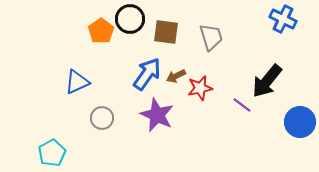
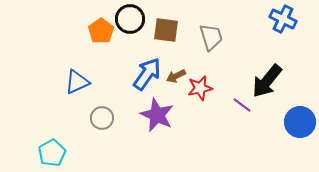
brown square: moved 2 px up
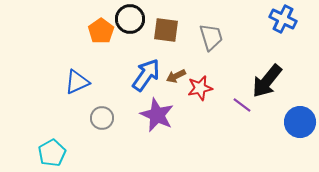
blue arrow: moved 1 px left, 1 px down
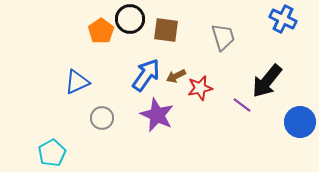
gray trapezoid: moved 12 px right
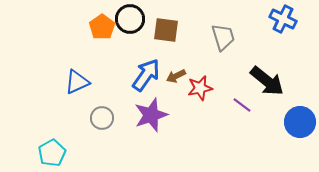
orange pentagon: moved 1 px right, 4 px up
black arrow: rotated 90 degrees counterclockwise
purple star: moved 6 px left; rotated 28 degrees clockwise
